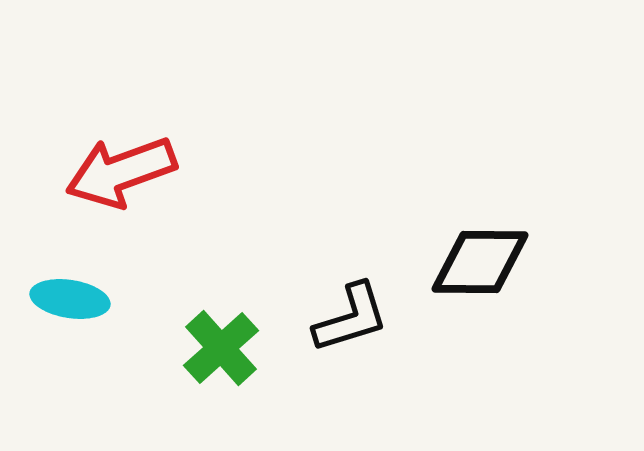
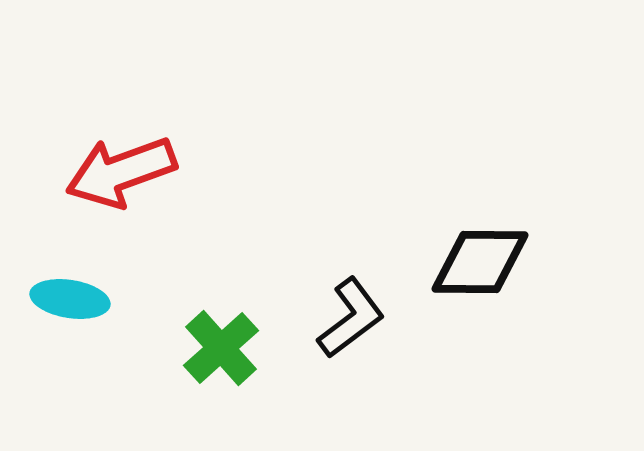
black L-shape: rotated 20 degrees counterclockwise
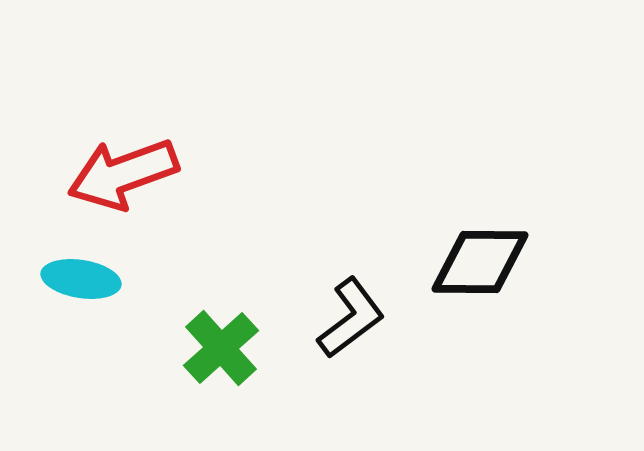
red arrow: moved 2 px right, 2 px down
cyan ellipse: moved 11 px right, 20 px up
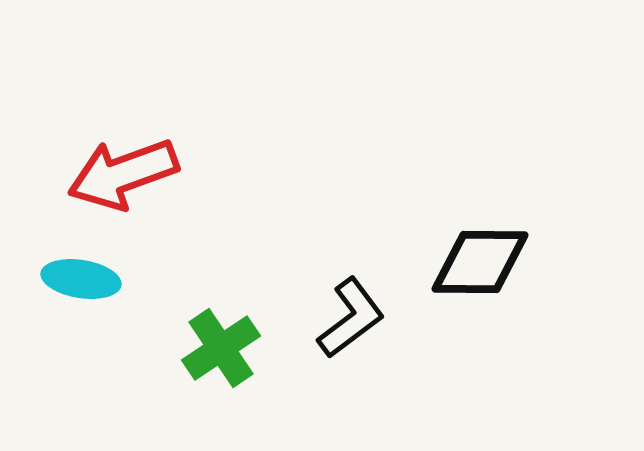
green cross: rotated 8 degrees clockwise
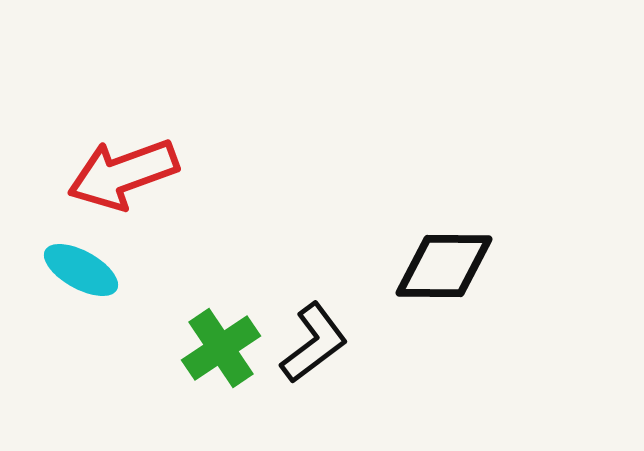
black diamond: moved 36 px left, 4 px down
cyan ellipse: moved 9 px up; rotated 20 degrees clockwise
black L-shape: moved 37 px left, 25 px down
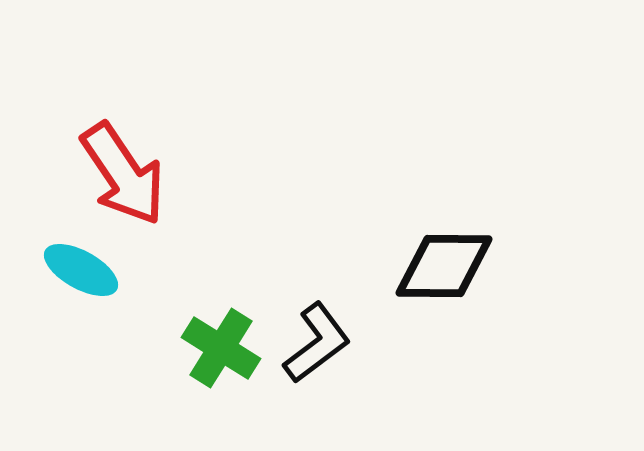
red arrow: rotated 104 degrees counterclockwise
black L-shape: moved 3 px right
green cross: rotated 24 degrees counterclockwise
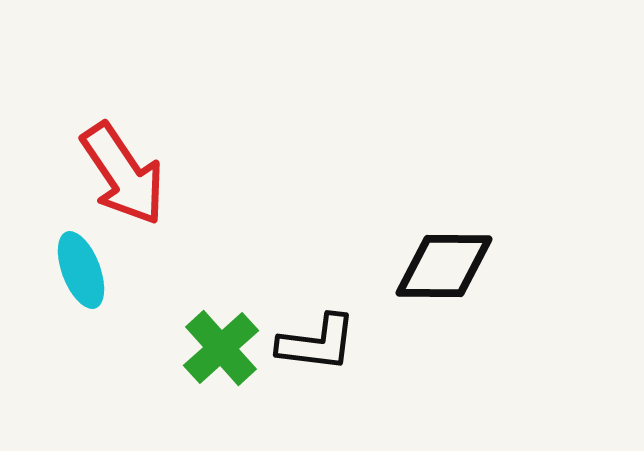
cyan ellipse: rotated 40 degrees clockwise
black L-shape: rotated 44 degrees clockwise
green cross: rotated 16 degrees clockwise
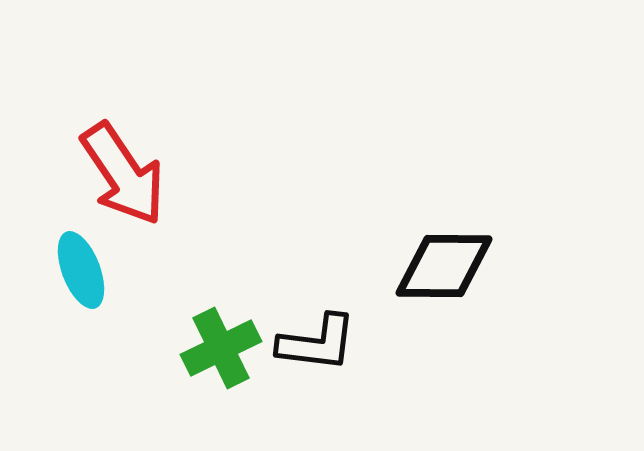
green cross: rotated 16 degrees clockwise
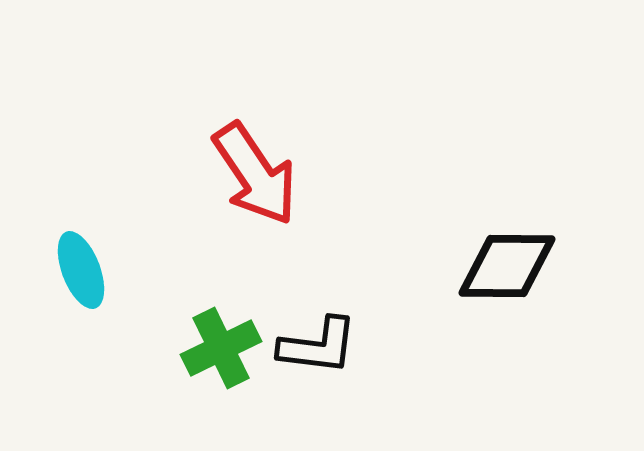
red arrow: moved 132 px right
black diamond: moved 63 px right
black L-shape: moved 1 px right, 3 px down
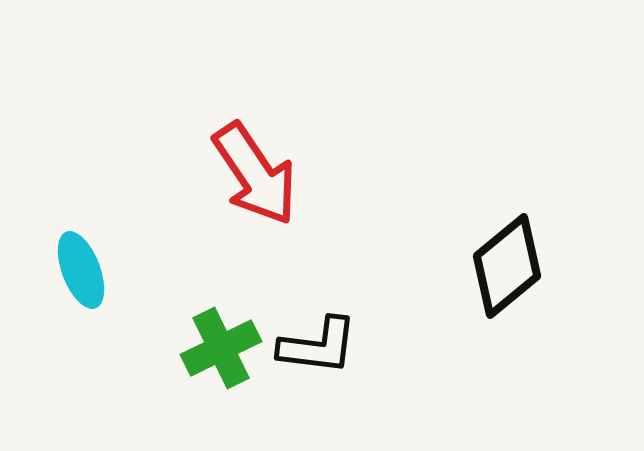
black diamond: rotated 40 degrees counterclockwise
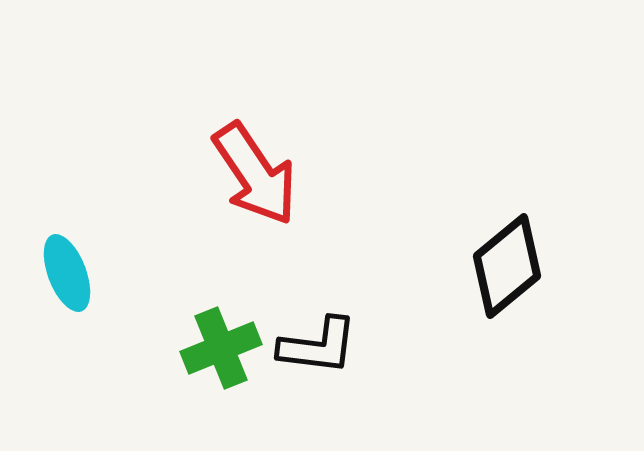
cyan ellipse: moved 14 px left, 3 px down
green cross: rotated 4 degrees clockwise
